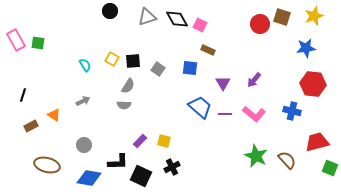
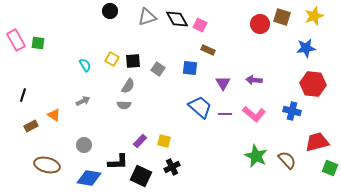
purple arrow at (254, 80): rotated 56 degrees clockwise
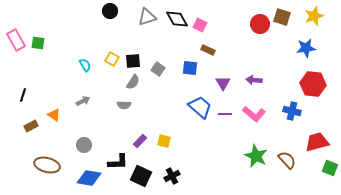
gray semicircle at (128, 86): moved 5 px right, 4 px up
black cross at (172, 167): moved 9 px down
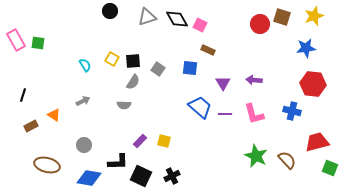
pink L-shape at (254, 114): rotated 35 degrees clockwise
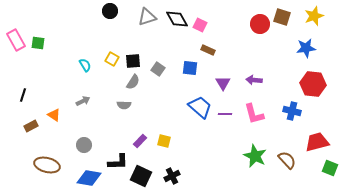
green star at (256, 156): moved 1 px left
